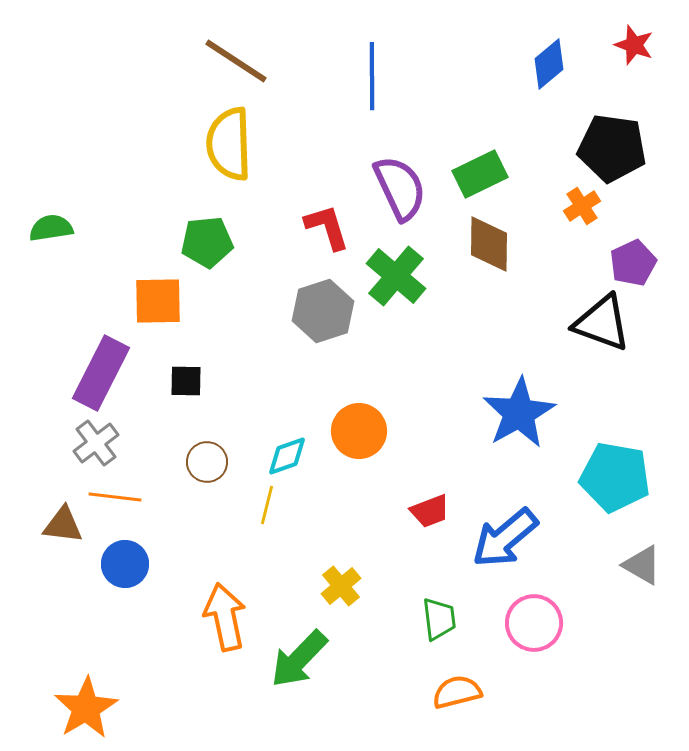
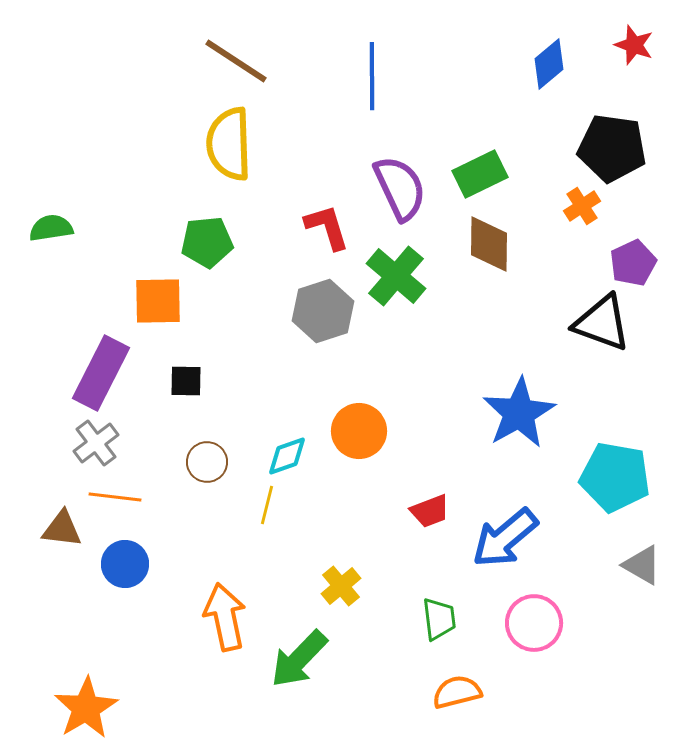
brown triangle: moved 1 px left, 4 px down
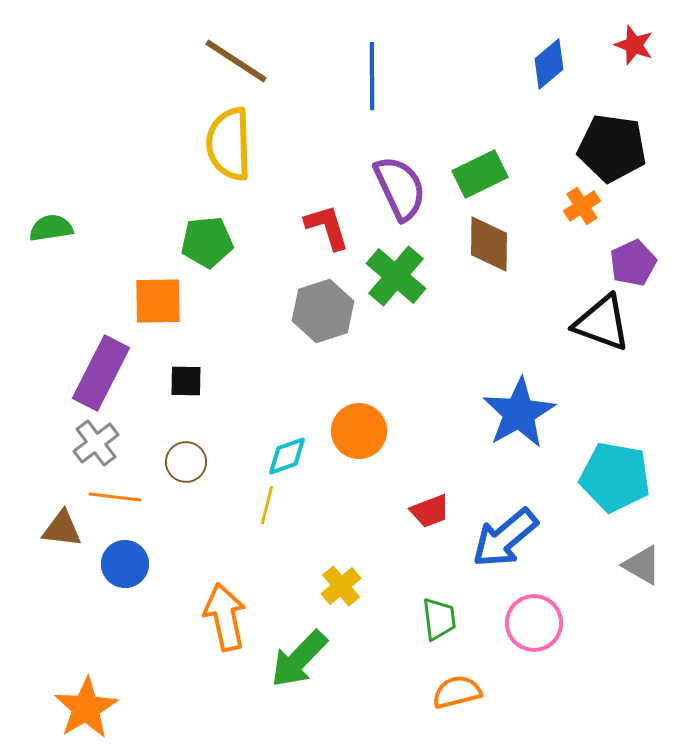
brown circle: moved 21 px left
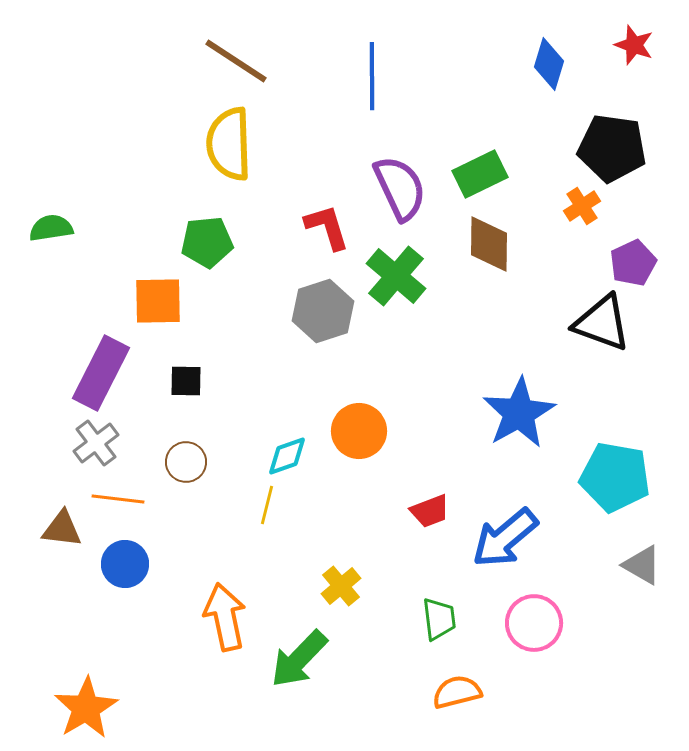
blue diamond: rotated 33 degrees counterclockwise
orange line: moved 3 px right, 2 px down
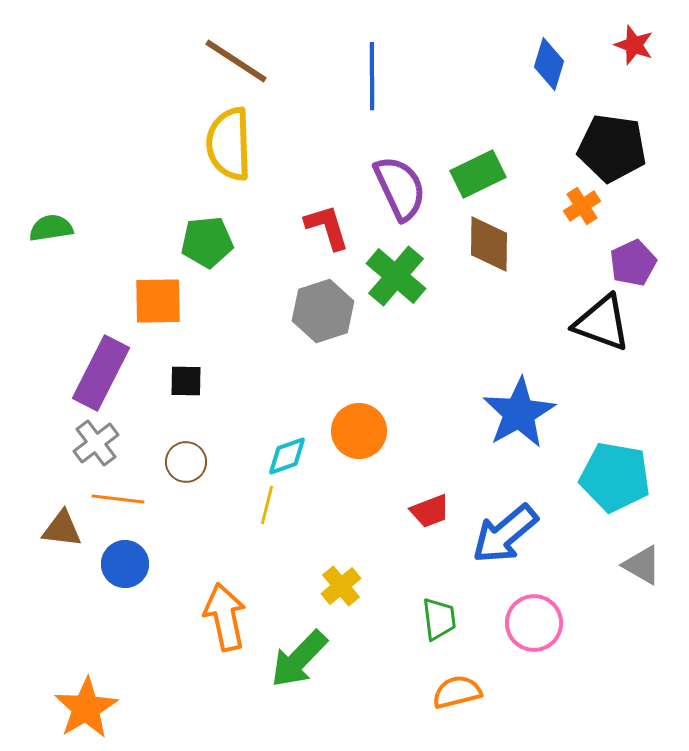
green rectangle: moved 2 px left
blue arrow: moved 4 px up
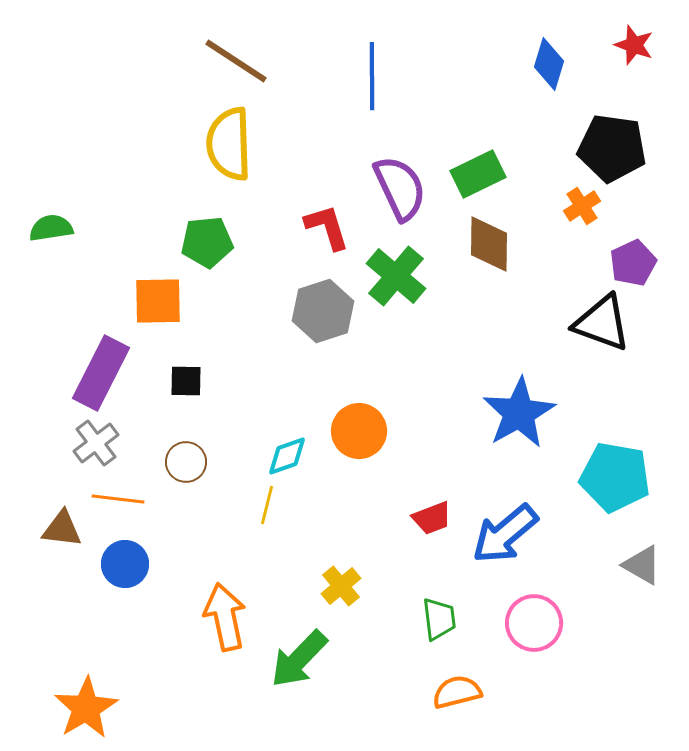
red trapezoid: moved 2 px right, 7 px down
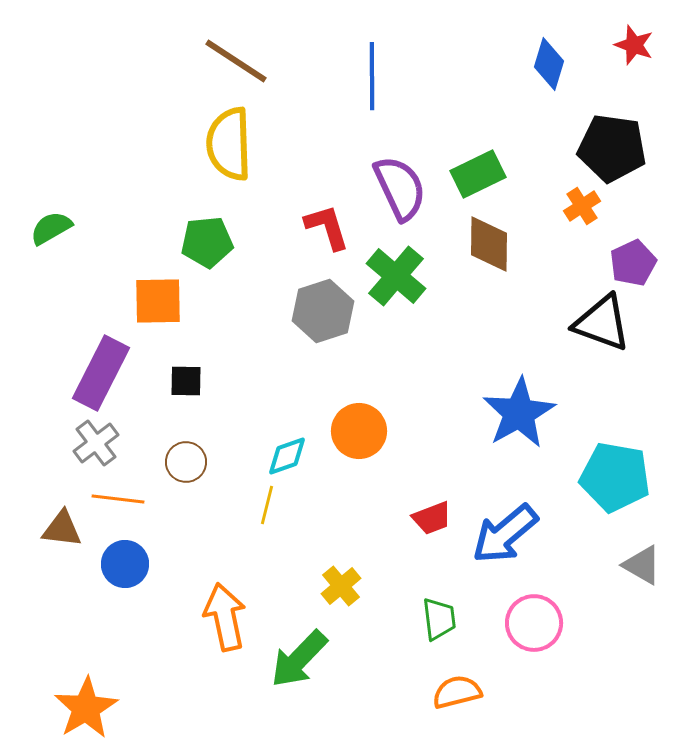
green semicircle: rotated 21 degrees counterclockwise
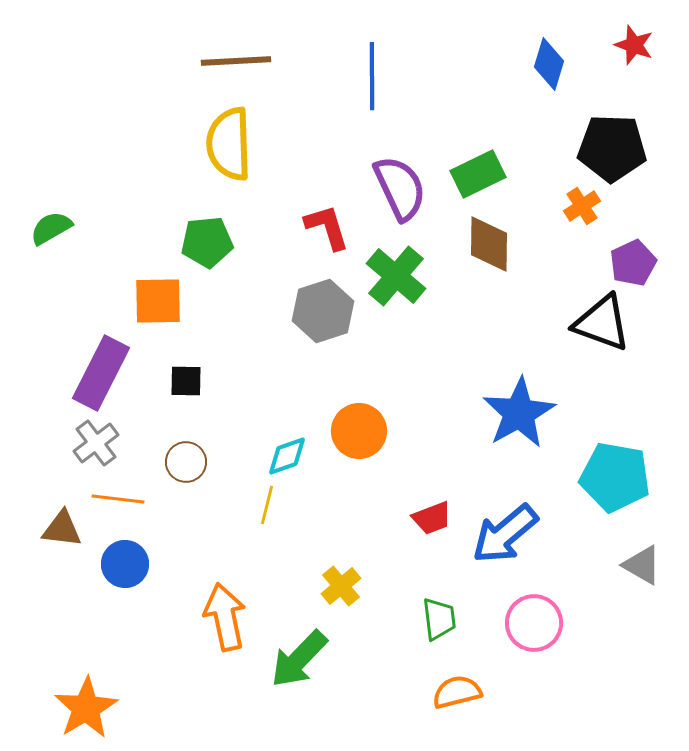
brown line: rotated 36 degrees counterclockwise
black pentagon: rotated 6 degrees counterclockwise
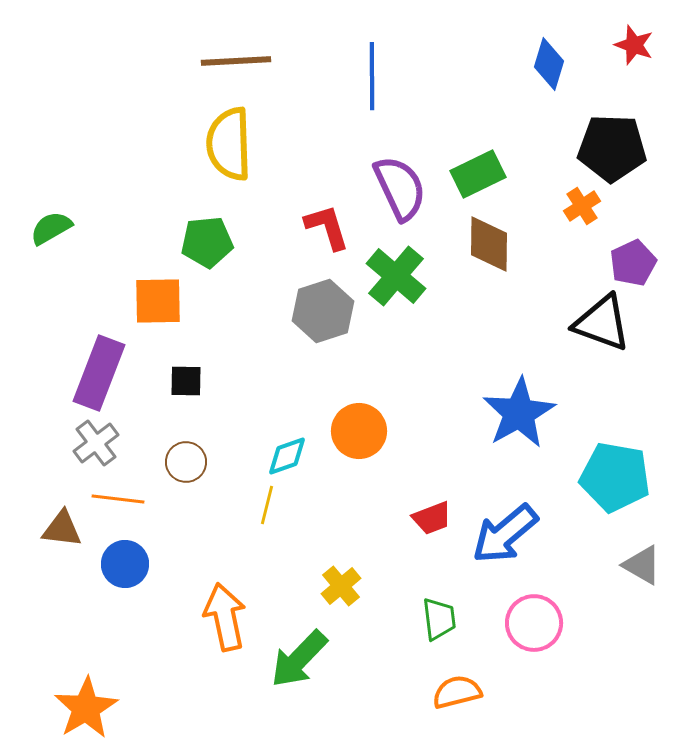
purple rectangle: moved 2 px left; rotated 6 degrees counterclockwise
